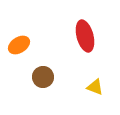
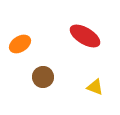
red ellipse: rotated 44 degrees counterclockwise
orange ellipse: moved 1 px right, 1 px up
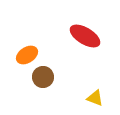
orange ellipse: moved 7 px right, 11 px down
yellow triangle: moved 11 px down
